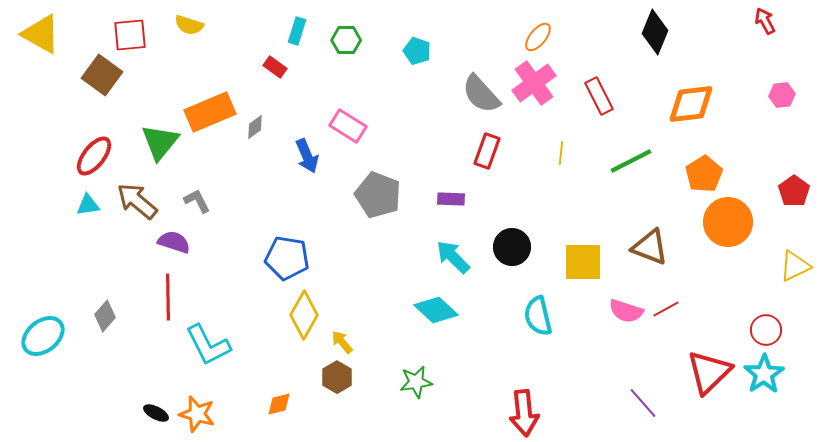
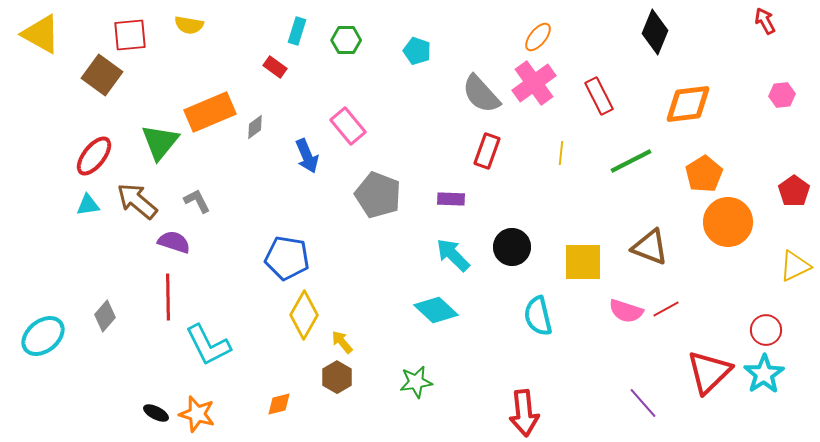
yellow semicircle at (189, 25): rotated 8 degrees counterclockwise
orange diamond at (691, 104): moved 3 px left
pink rectangle at (348, 126): rotated 18 degrees clockwise
cyan arrow at (453, 257): moved 2 px up
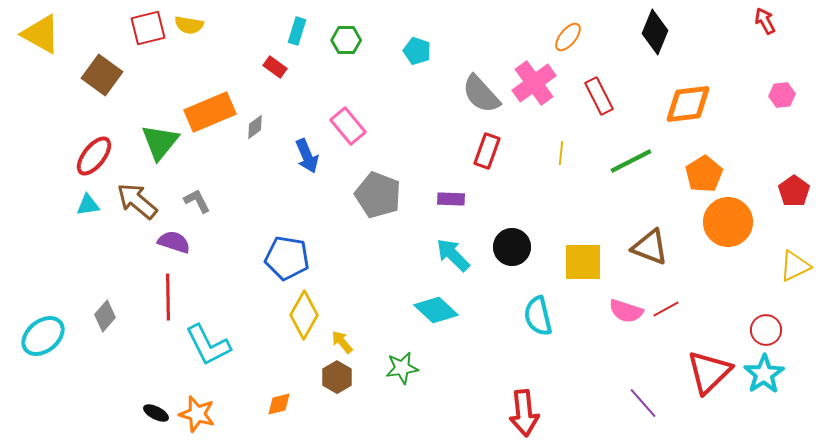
red square at (130, 35): moved 18 px right, 7 px up; rotated 9 degrees counterclockwise
orange ellipse at (538, 37): moved 30 px right
green star at (416, 382): moved 14 px left, 14 px up
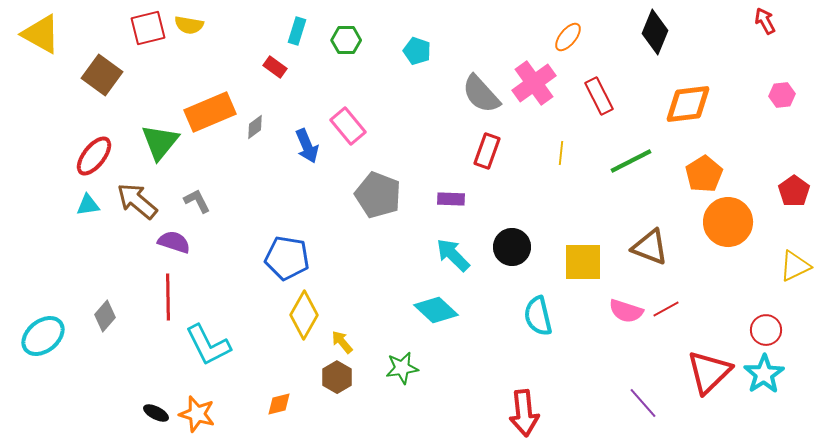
blue arrow at (307, 156): moved 10 px up
